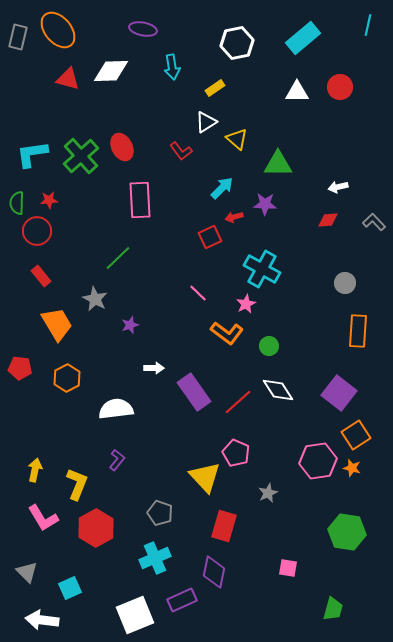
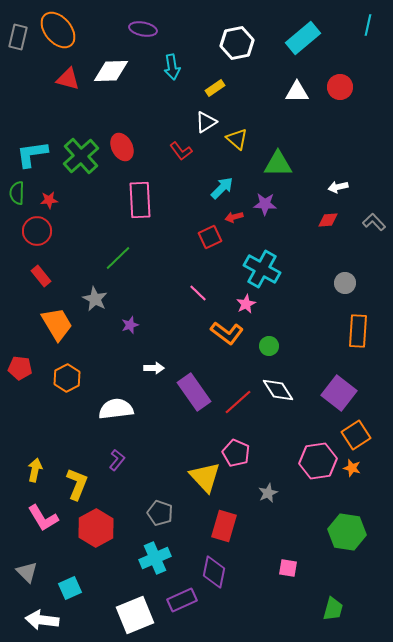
green semicircle at (17, 203): moved 10 px up
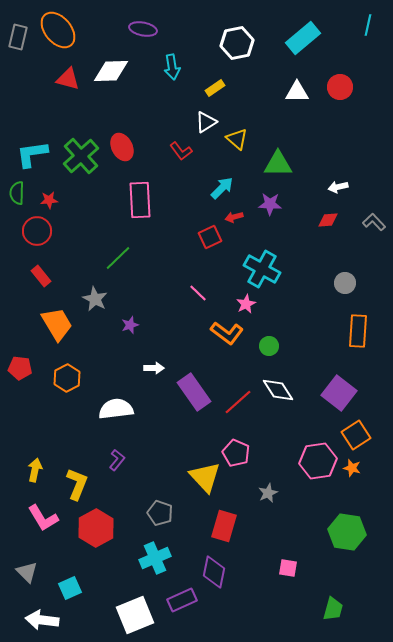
purple star at (265, 204): moved 5 px right
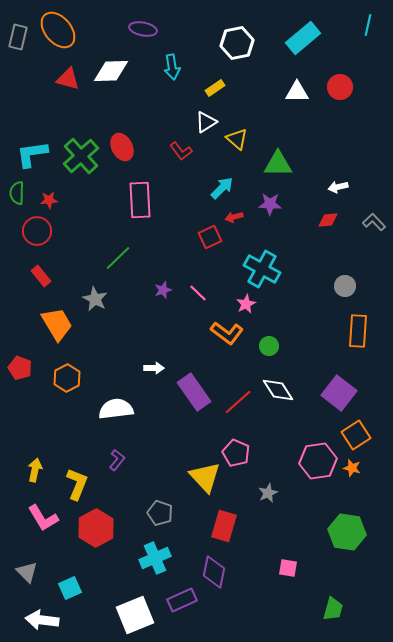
gray circle at (345, 283): moved 3 px down
purple star at (130, 325): moved 33 px right, 35 px up
red pentagon at (20, 368): rotated 15 degrees clockwise
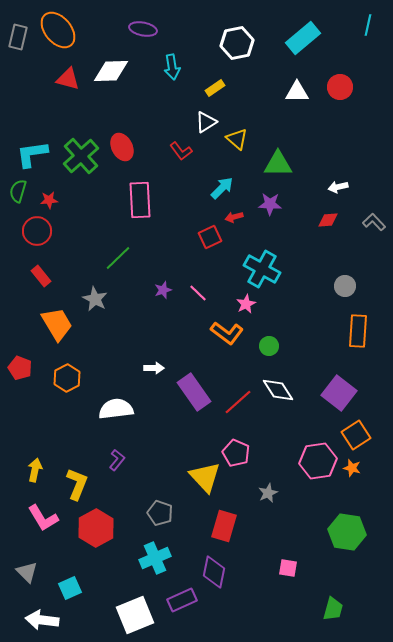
green semicircle at (17, 193): moved 1 px right, 2 px up; rotated 15 degrees clockwise
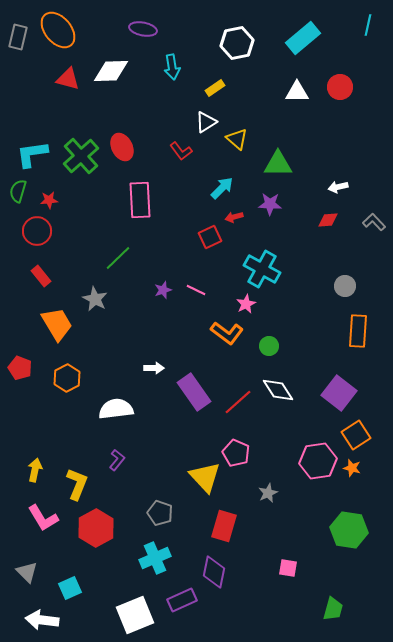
pink line at (198, 293): moved 2 px left, 3 px up; rotated 18 degrees counterclockwise
green hexagon at (347, 532): moved 2 px right, 2 px up
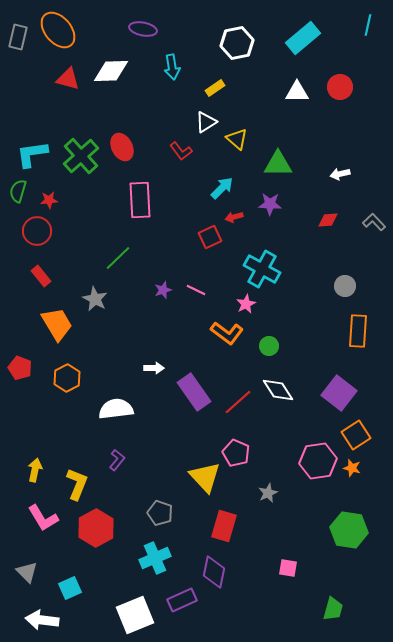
white arrow at (338, 187): moved 2 px right, 13 px up
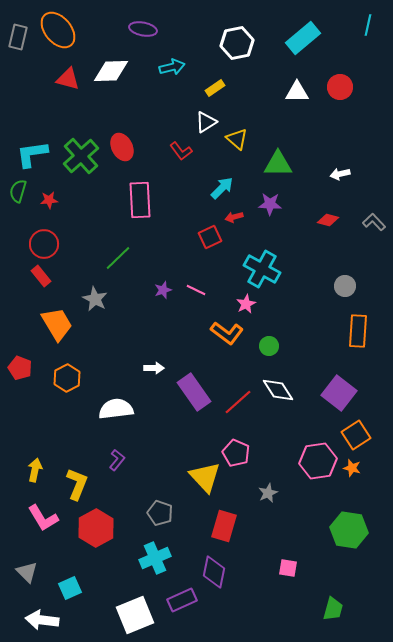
cyan arrow at (172, 67): rotated 95 degrees counterclockwise
red diamond at (328, 220): rotated 20 degrees clockwise
red circle at (37, 231): moved 7 px right, 13 px down
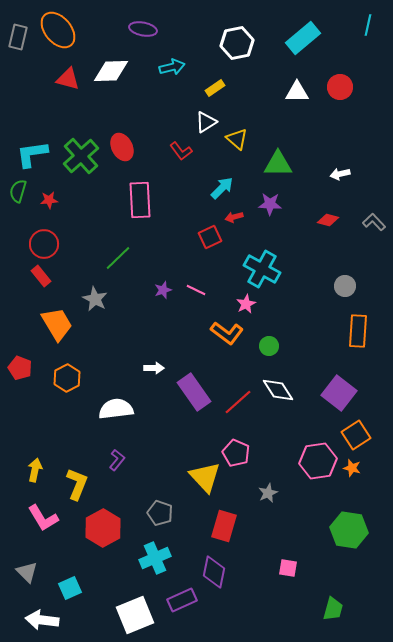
red hexagon at (96, 528): moved 7 px right
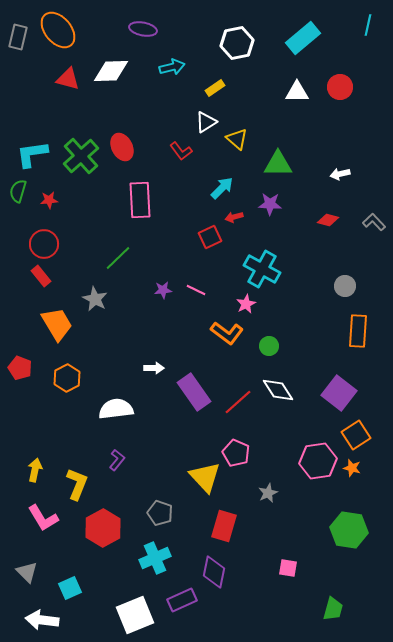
purple star at (163, 290): rotated 12 degrees clockwise
